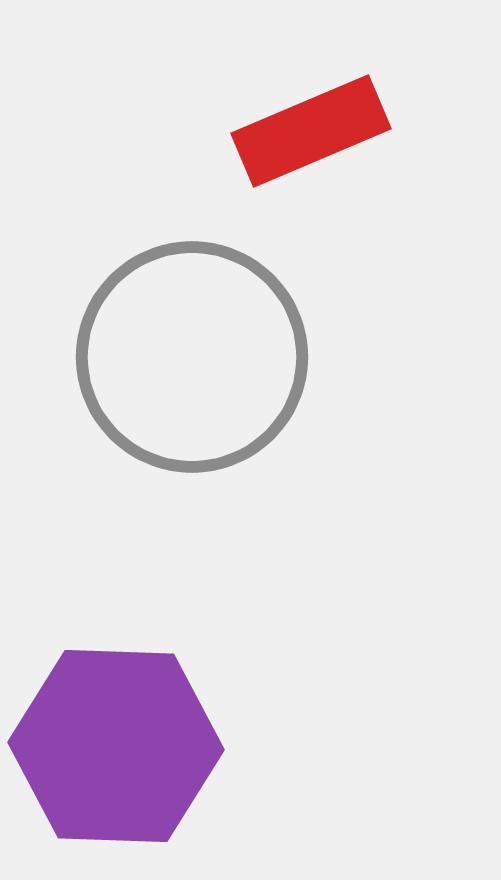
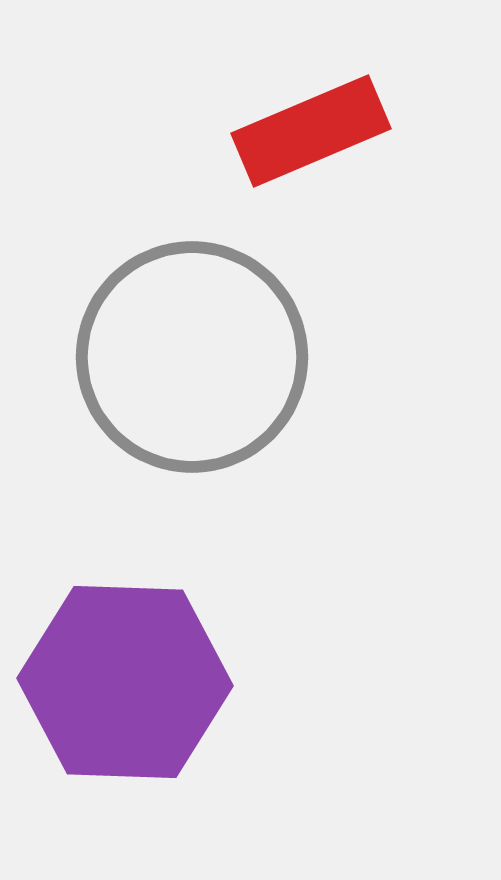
purple hexagon: moved 9 px right, 64 px up
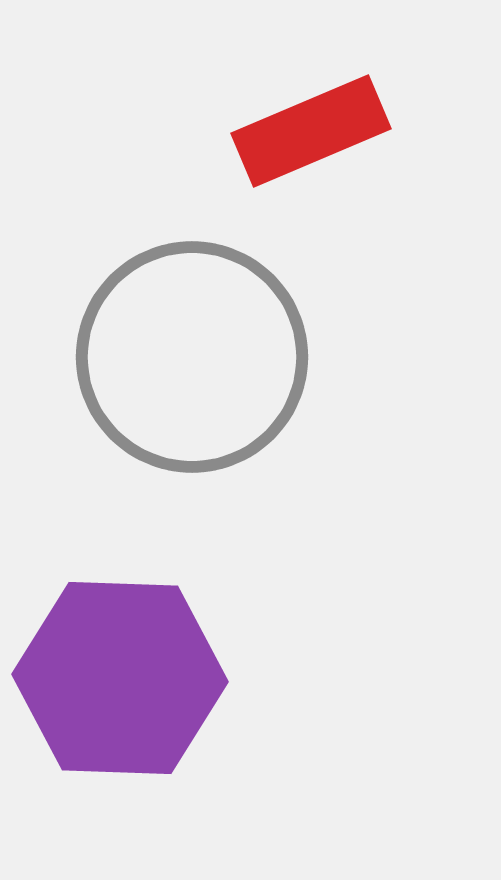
purple hexagon: moved 5 px left, 4 px up
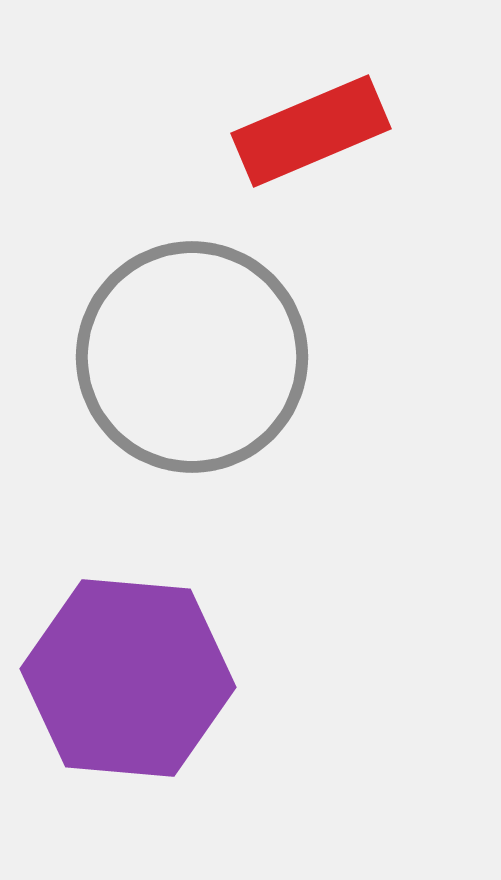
purple hexagon: moved 8 px right; rotated 3 degrees clockwise
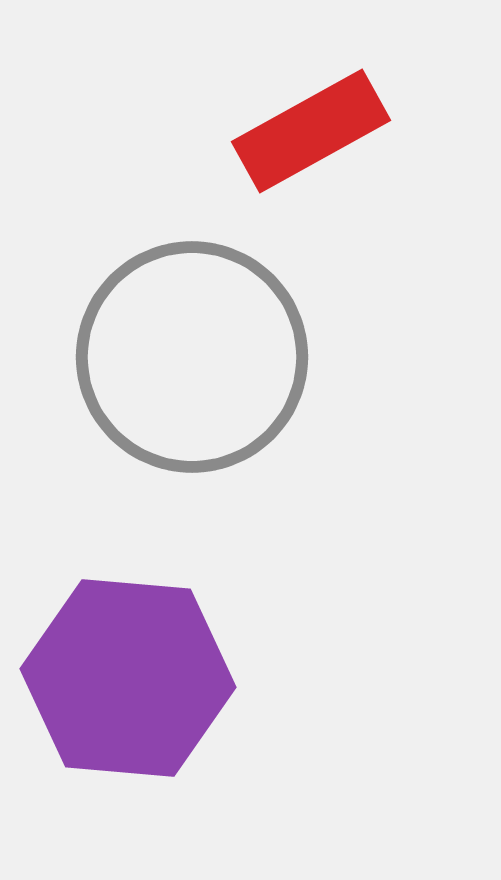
red rectangle: rotated 6 degrees counterclockwise
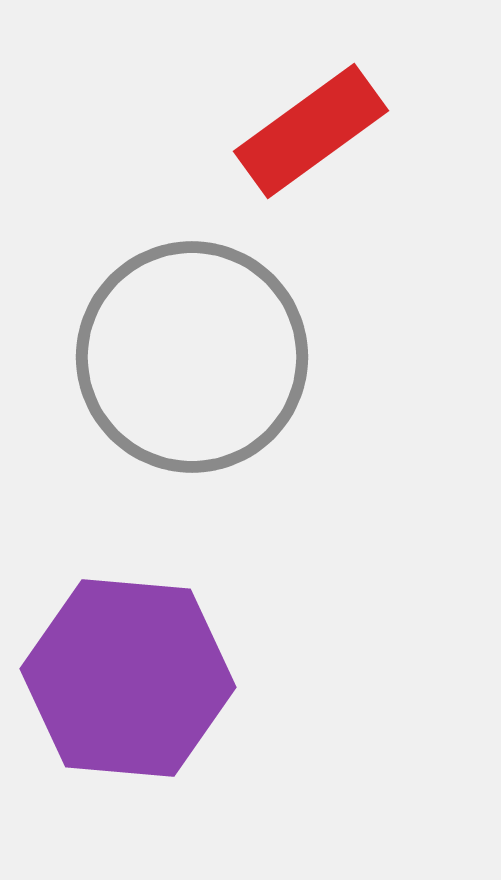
red rectangle: rotated 7 degrees counterclockwise
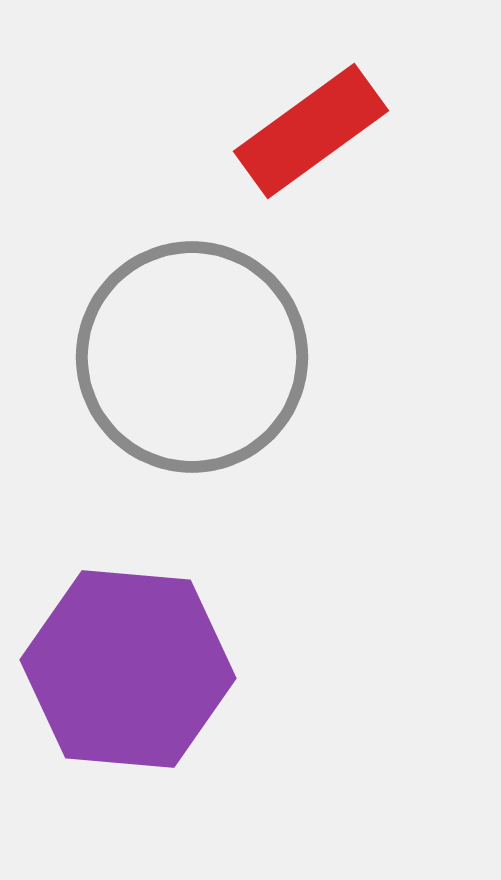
purple hexagon: moved 9 px up
